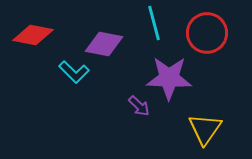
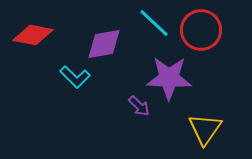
cyan line: rotated 32 degrees counterclockwise
red circle: moved 6 px left, 3 px up
purple diamond: rotated 21 degrees counterclockwise
cyan L-shape: moved 1 px right, 5 px down
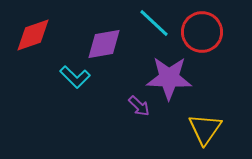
red circle: moved 1 px right, 2 px down
red diamond: rotated 30 degrees counterclockwise
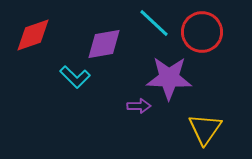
purple arrow: rotated 45 degrees counterclockwise
